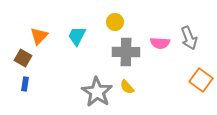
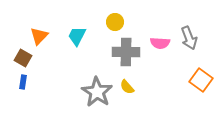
blue rectangle: moved 2 px left, 2 px up
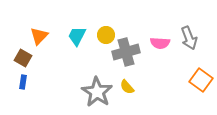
yellow circle: moved 9 px left, 13 px down
gray cross: rotated 16 degrees counterclockwise
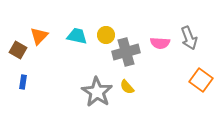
cyan trapezoid: rotated 75 degrees clockwise
brown square: moved 5 px left, 8 px up
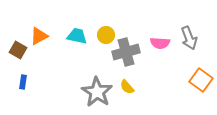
orange triangle: rotated 18 degrees clockwise
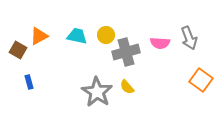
blue rectangle: moved 6 px right; rotated 24 degrees counterclockwise
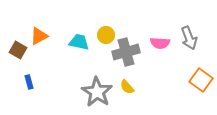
cyan trapezoid: moved 2 px right, 6 px down
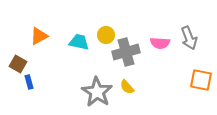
brown square: moved 14 px down
orange square: rotated 25 degrees counterclockwise
